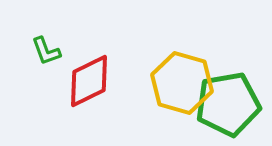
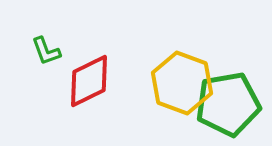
yellow hexagon: rotated 4 degrees clockwise
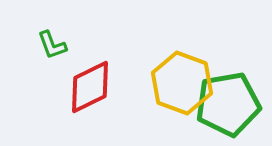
green L-shape: moved 6 px right, 6 px up
red diamond: moved 1 px right, 6 px down
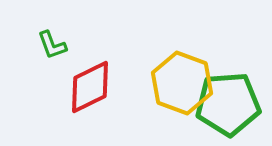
green pentagon: rotated 6 degrees clockwise
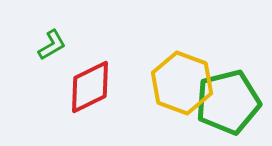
green L-shape: rotated 100 degrees counterclockwise
green pentagon: moved 2 px up; rotated 10 degrees counterclockwise
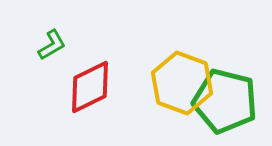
green pentagon: moved 3 px left, 1 px up; rotated 28 degrees clockwise
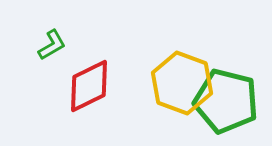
red diamond: moved 1 px left, 1 px up
green pentagon: moved 1 px right
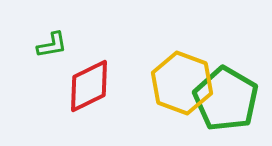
green L-shape: rotated 20 degrees clockwise
green pentagon: moved 2 px up; rotated 16 degrees clockwise
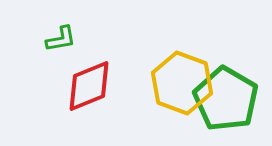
green L-shape: moved 9 px right, 6 px up
red diamond: rotated 4 degrees clockwise
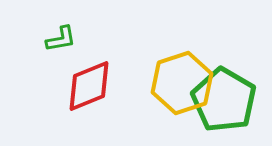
yellow hexagon: rotated 22 degrees clockwise
green pentagon: moved 2 px left, 1 px down
